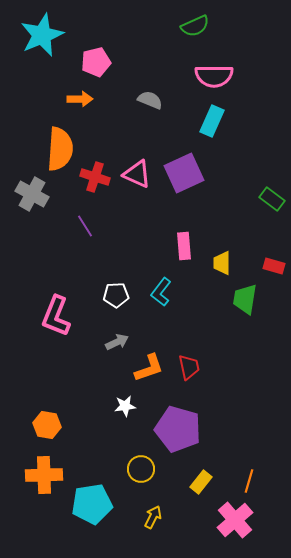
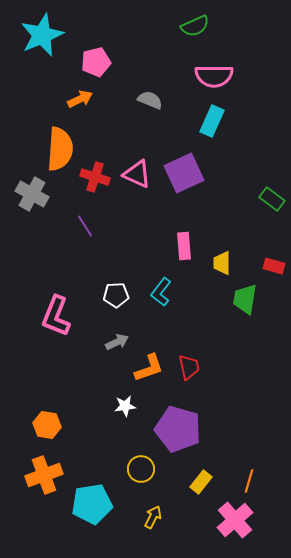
orange arrow: rotated 25 degrees counterclockwise
orange cross: rotated 18 degrees counterclockwise
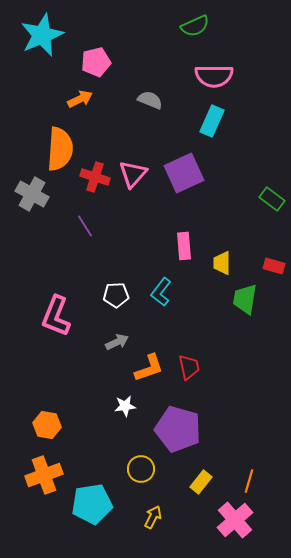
pink triangle: moved 4 px left; rotated 48 degrees clockwise
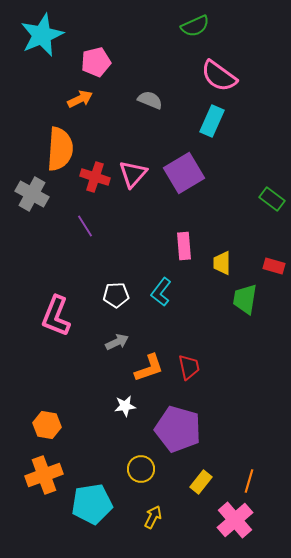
pink semicircle: moved 5 px right; rotated 36 degrees clockwise
purple square: rotated 6 degrees counterclockwise
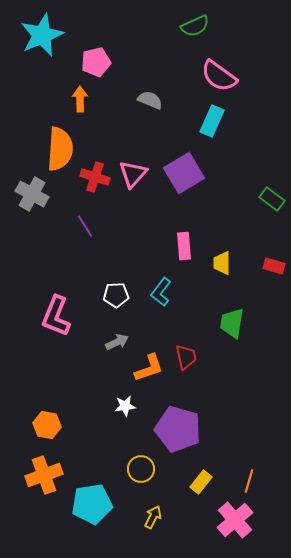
orange arrow: rotated 65 degrees counterclockwise
green trapezoid: moved 13 px left, 24 px down
red trapezoid: moved 3 px left, 10 px up
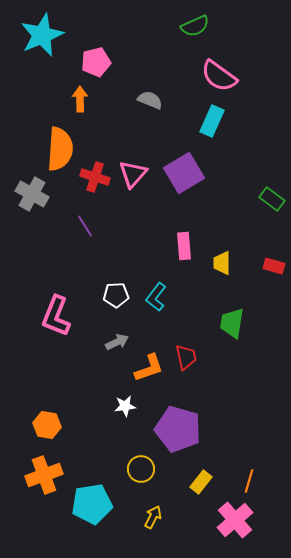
cyan L-shape: moved 5 px left, 5 px down
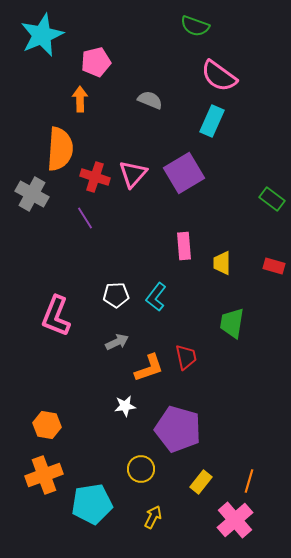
green semicircle: rotated 44 degrees clockwise
purple line: moved 8 px up
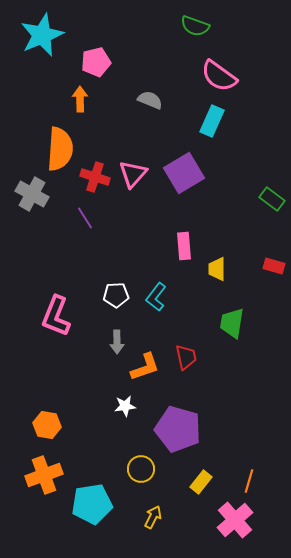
yellow trapezoid: moved 5 px left, 6 px down
gray arrow: rotated 115 degrees clockwise
orange L-shape: moved 4 px left, 1 px up
